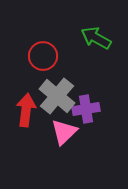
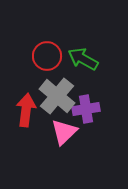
green arrow: moved 13 px left, 21 px down
red circle: moved 4 px right
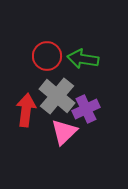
green arrow: rotated 20 degrees counterclockwise
purple cross: rotated 16 degrees counterclockwise
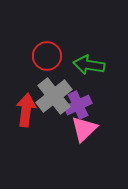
green arrow: moved 6 px right, 6 px down
gray cross: moved 3 px left; rotated 12 degrees clockwise
purple cross: moved 8 px left, 4 px up
pink triangle: moved 20 px right, 3 px up
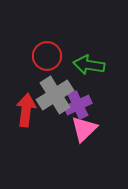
gray cross: moved 1 px right, 1 px up; rotated 6 degrees clockwise
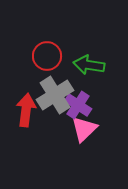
purple cross: rotated 32 degrees counterclockwise
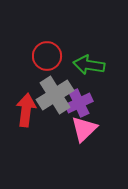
purple cross: moved 1 px right, 2 px up; rotated 32 degrees clockwise
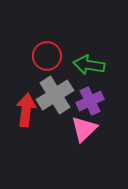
purple cross: moved 11 px right, 2 px up
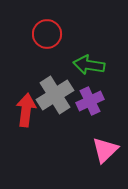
red circle: moved 22 px up
pink triangle: moved 21 px right, 21 px down
